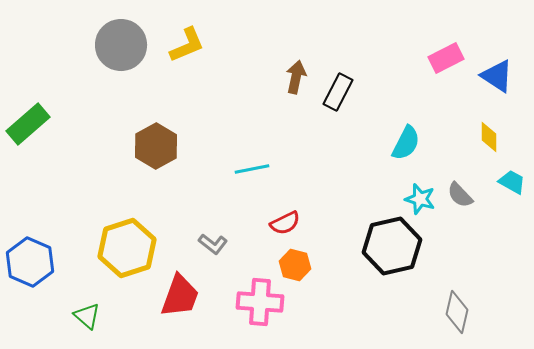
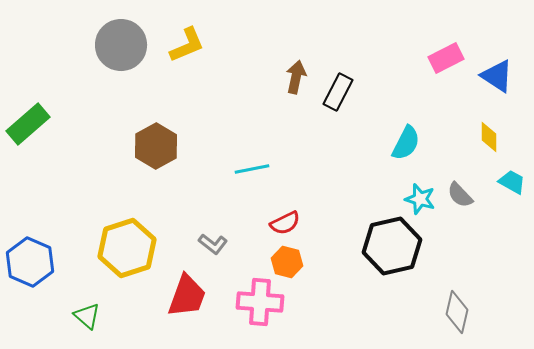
orange hexagon: moved 8 px left, 3 px up
red trapezoid: moved 7 px right
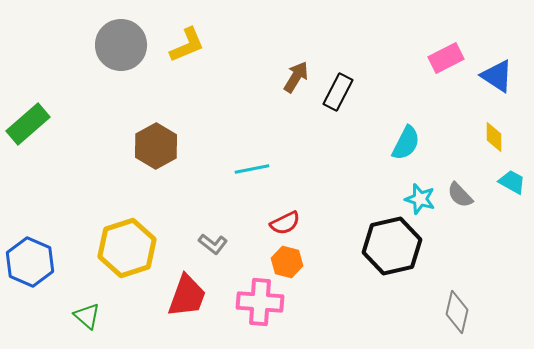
brown arrow: rotated 20 degrees clockwise
yellow diamond: moved 5 px right
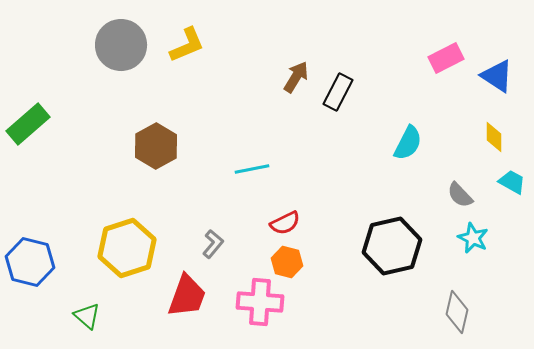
cyan semicircle: moved 2 px right
cyan star: moved 53 px right, 39 px down; rotated 8 degrees clockwise
gray L-shape: rotated 88 degrees counterclockwise
blue hexagon: rotated 9 degrees counterclockwise
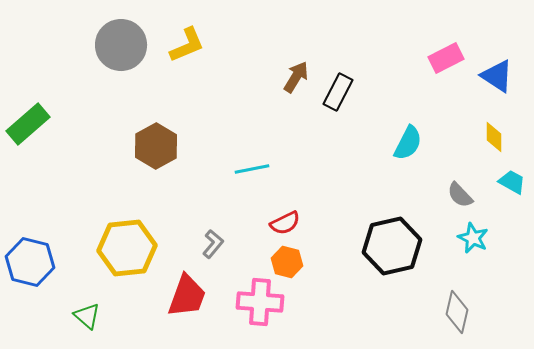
yellow hexagon: rotated 12 degrees clockwise
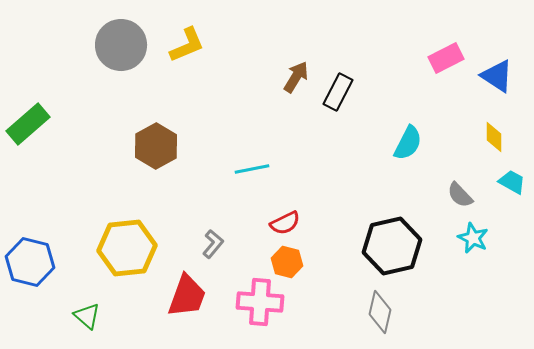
gray diamond: moved 77 px left
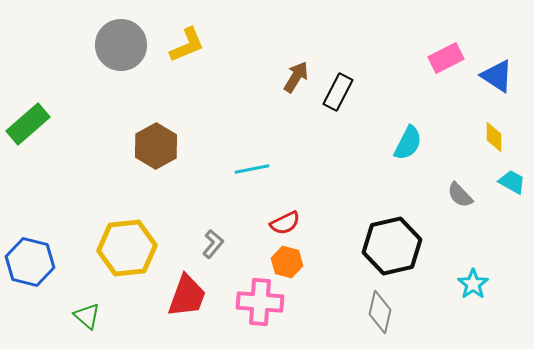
cyan star: moved 46 px down; rotated 12 degrees clockwise
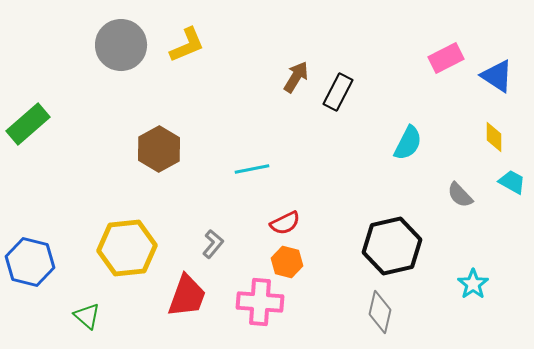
brown hexagon: moved 3 px right, 3 px down
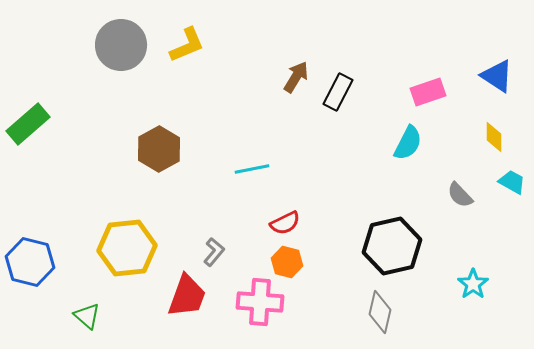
pink rectangle: moved 18 px left, 34 px down; rotated 8 degrees clockwise
gray L-shape: moved 1 px right, 8 px down
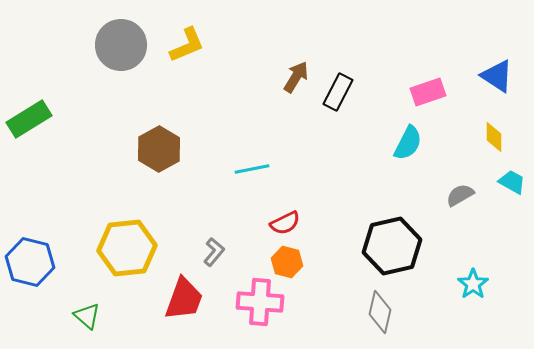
green rectangle: moved 1 px right, 5 px up; rotated 9 degrees clockwise
gray semicircle: rotated 104 degrees clockwise
red trapezoid: moved 3 px left, 3 px down
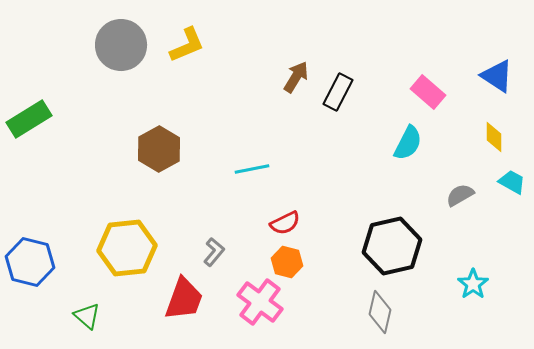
pink rectangle: rotated 60 degrees clockwise
pink cross: rotated 33 degrees clockwise
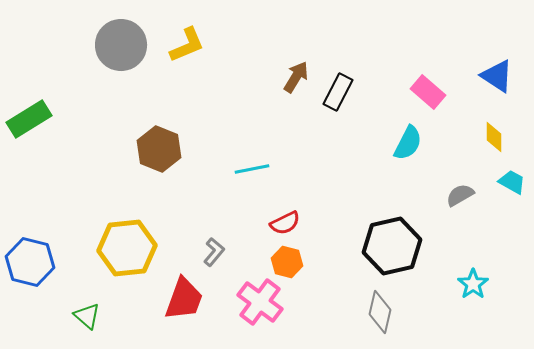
brown hexagon: rotated 9 degrees counterclockwise
